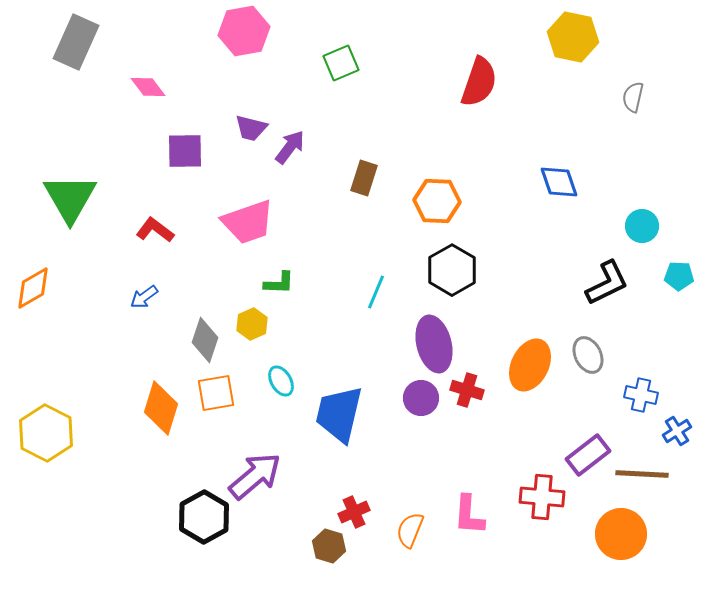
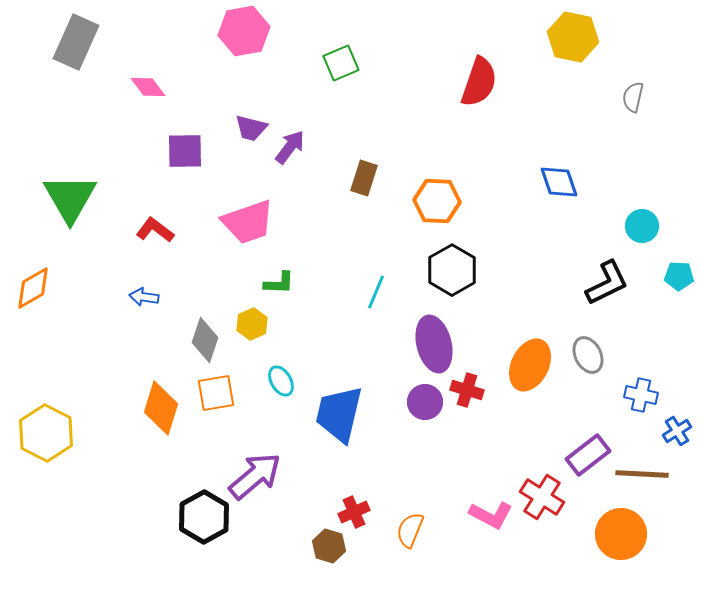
blue arrow at (144, 297): rotated 44 degrees clockwise
purple circle at (421, 398): moved 4 px right, 4 px down
red cross at (542, 497): rotated 27 degrees clockwise
pink L-shape at (469, 515): moved 22 px right; rotated 66 degrees counterclockwise
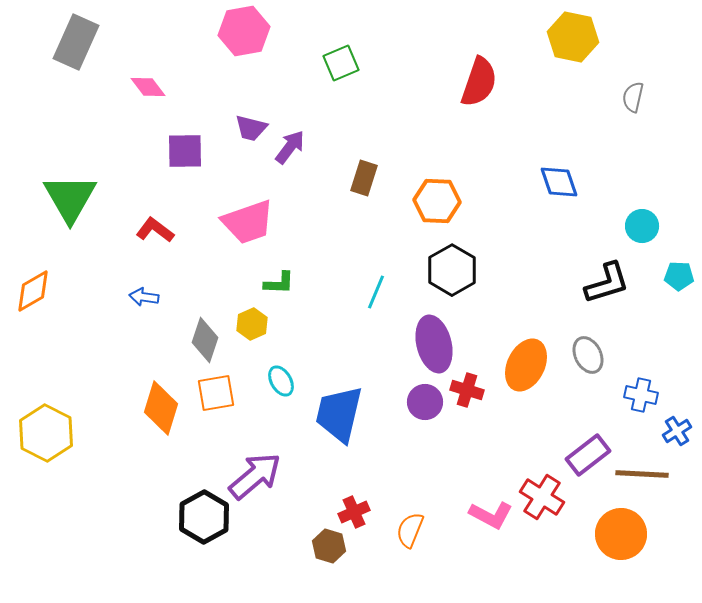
black L-shape at (607, 283): rotated 9 degrees clockwise
orange diamond at (33, 288): moved 3 px down
orange ellipse at (530, 365): moved 4 px left
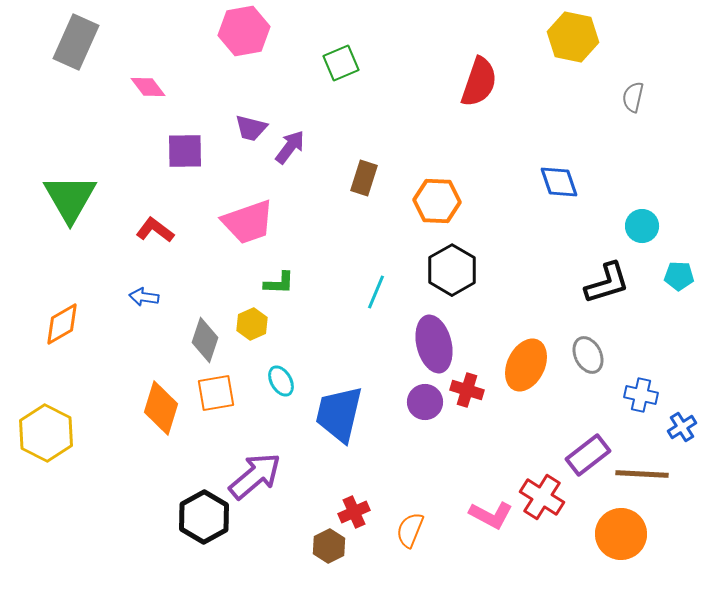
orange diamond at (33, 291): moved 29 px right, 33 px down
blue cross at (677, 431): moved 5 px right, 4 px up
brown hexagon at (329, 546): rotated 16 degrees clockwise
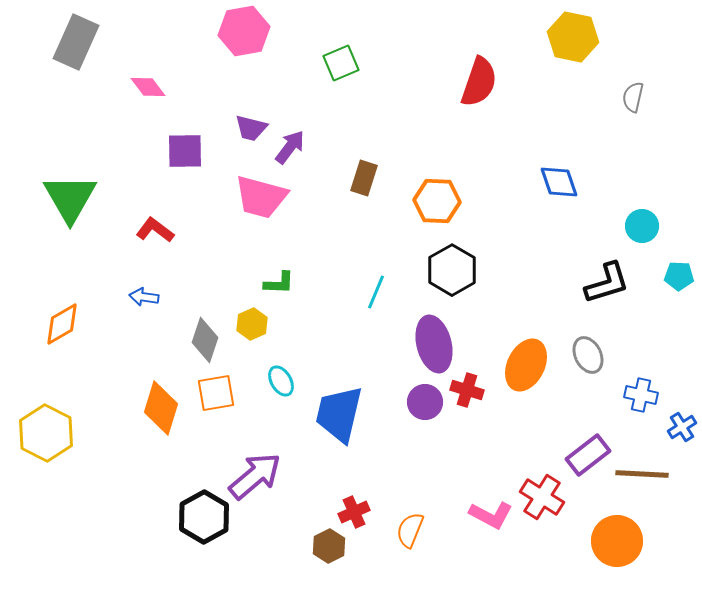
pink trapezoid at (248, 222): moved 13 px right, 25 px up; rotated 34 degrees clockwise
orange circle at (621, 534): moved 4 px left, 7 px down
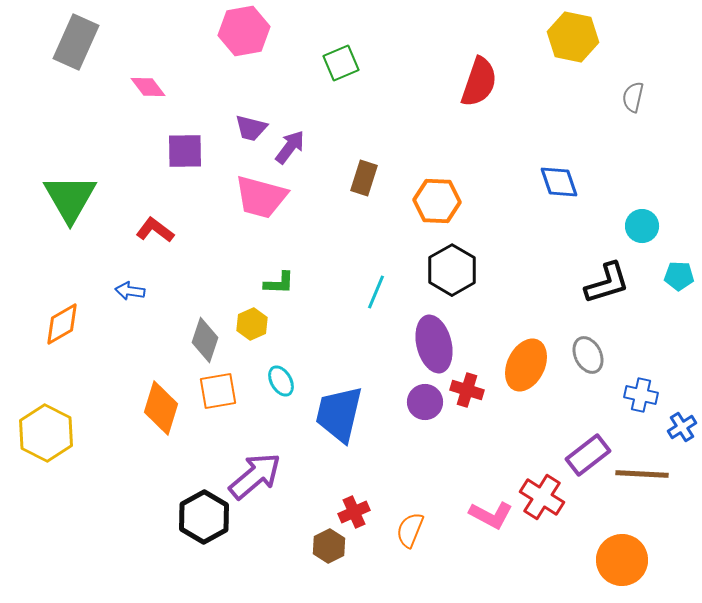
blue arrow at (144, 297): moved 14 px left, 6 px up
orange square at (216, 393): moved 2 px right, 2 px up
orange circle at (617, 541): moved 5 px right, 19 px down
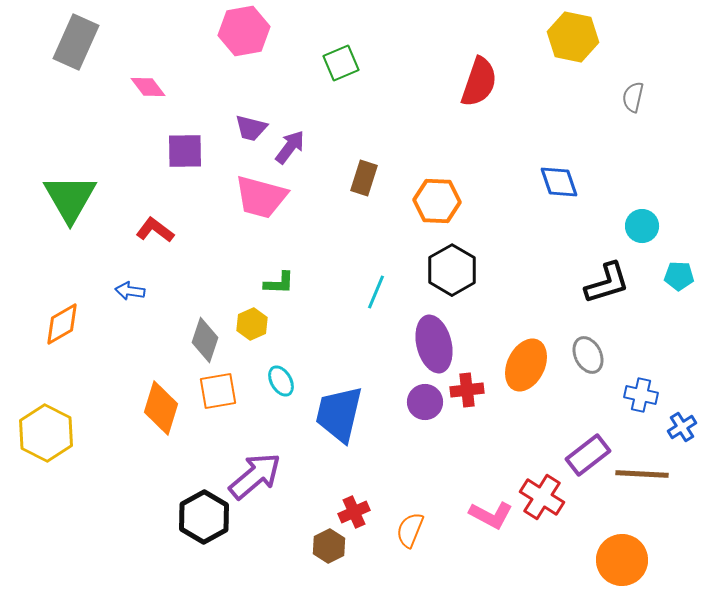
red cross at (467, 390): rotated 24 degrees counterclockwise
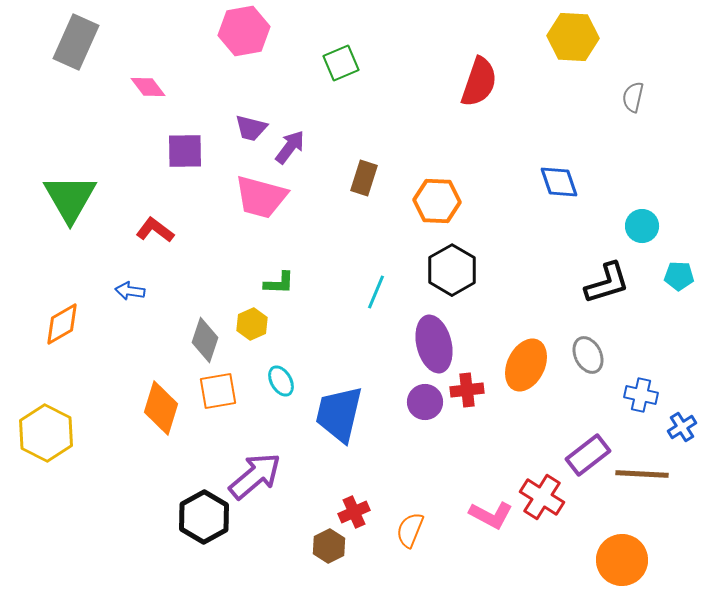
yellow hexagon at (573, 37): rotated 9 degrees counterclockwise
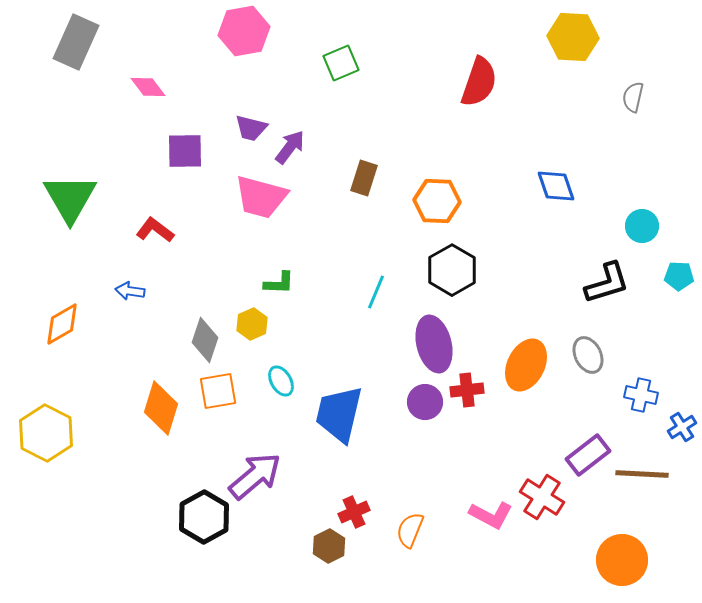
blue diamond at (559, 182): moved 3 px left, 4 px down
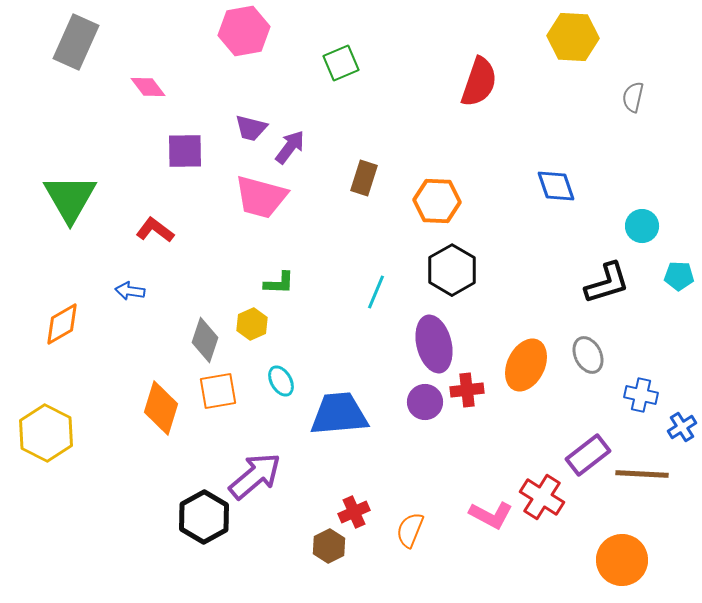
blue trapezoid at (339, 414): rotated 72 degrees clockwise
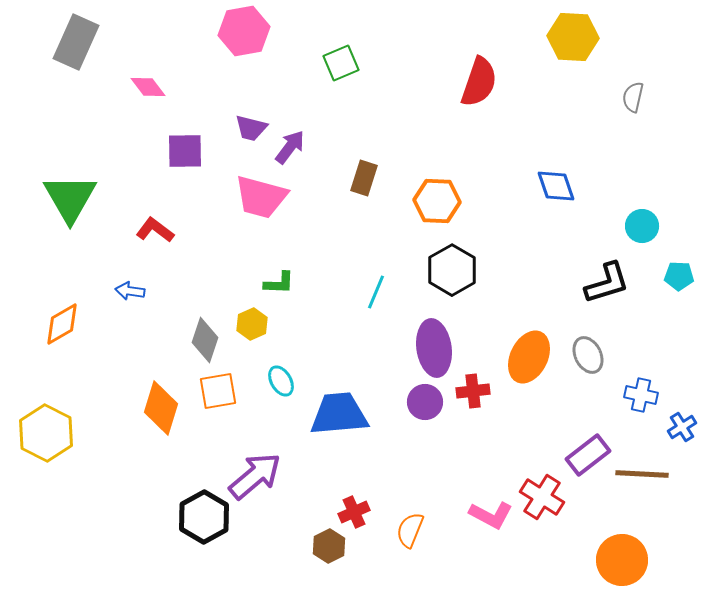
purple ellipse at (434, 344): moved 4 px down; rotated 6 degrees clockwise
orange ellipse at (526, 365): moved 3 px right, 8 px up
red cross at (467, 390): moved 6 px right, 1 px down
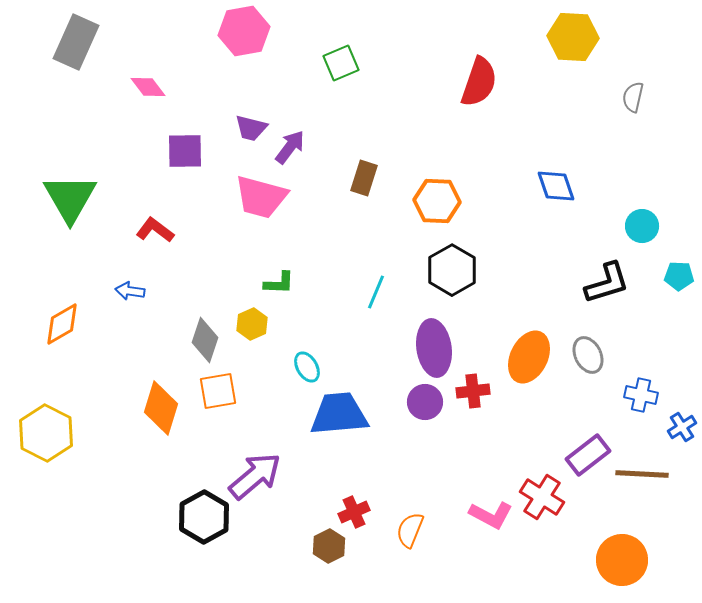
cyan ellipse at (281, 381): moved 26 px right, 14 px up
